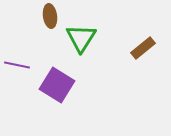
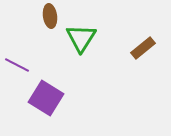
purple line: rotated 15 degrees clockwise
purple square: moved 11 px left, 13 px down
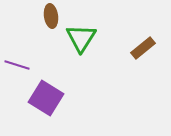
brown ellipse: moved 1 px right
purple line: rotated 10 degrees counterclockwise
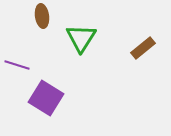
brown ellipse: moved 9 px left
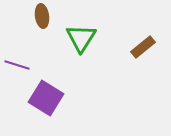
brown rectangle: moved 1 px up
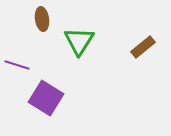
brown ellipse: moved 3 px down
green triangle: moved 2 px left, 3 px down
